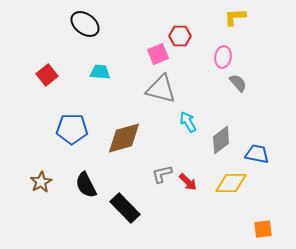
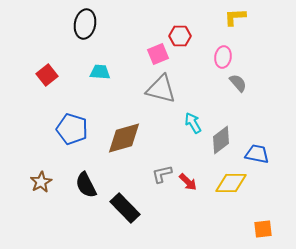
black ellipse: rotated 64 degrees clockwise
cyan arrow: moved 5 px right, 1 px down
blue pentagon: rotated 16 degrees clockwise
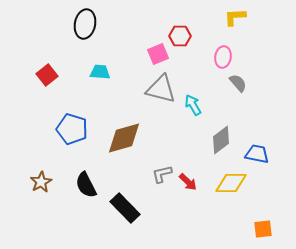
cyan arrow: moved 18 px up
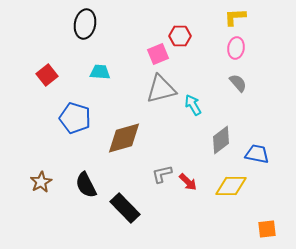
pink ellipse: moved 13 px right, 9 px up
gray triangle: rotated 28 degrees counterclockwise
blue pentagon: moved 3 px right, 11 px up
yellow diamond: moved 3 px down
orange square: moved 4 px right
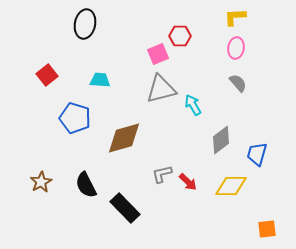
cyan trapezoid: moved 8 px down
blue trapezoid: rotated 85 degrees counterclockwise
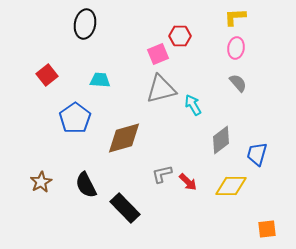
blue pentagon: rotated 20 degrees clockwise
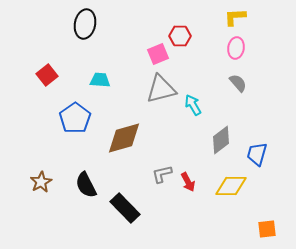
red arrow: rotated 18 degrees clockwise
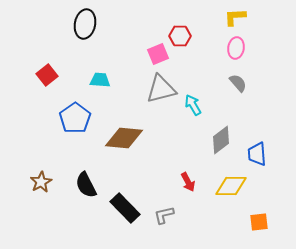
brown diamond: rotated 21 degrees clockwise
blue trapezoid: rotated 20 degrees counterclockwise
gray L-shape: moved 2 px right, 41 px down
orange square: moved 8 px left, 7 px up
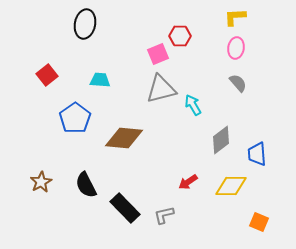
red arrow: rotated 84 degrees clockwise
orange square: rotated 30 degrees clockwise
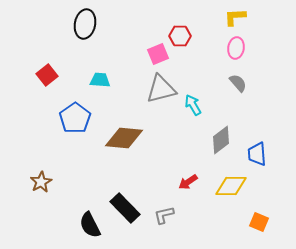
black semicircle: moved 4 px right, 40 px down
